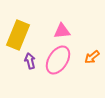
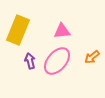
yellow rectangle: moved 5 px up
pink ellipse: moved 1 px left, 1 px down; rotated 8 degrees clockwise
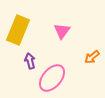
pink triangle: rotated 48 degrees counterclockwise
pink ellipse: moved 5 px left, 17 px down
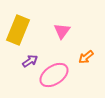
orange arrow: moved 6 px left
purple arrow: rotated 70 degrees clockwise
pink ellipse: moved 2 px right, 3 px up; rotated 16 degrees clockwise
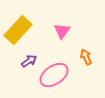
yellow rectangle: rotated 20 degrees clockwise
orange arrow: rotated 105 degrees clockwise
purple arrow: moved 1 px left
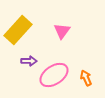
orange arrow: moved 21 px down
purple arrow: rotated 35 degrees clockwise
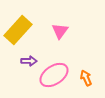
pink triangle: moved 2 px left
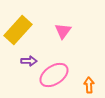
pink triangle: moved 3 px right
orange arrow: moved 3 px right, 7 px down; rotated 21 degrees clockwise
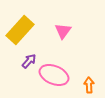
yellow rectangle: moved 2 px right
purple arrow: rotated 49 degrees counterclockwise
pink ellipse: rotated 56 degrees clockwise
